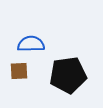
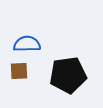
blue semicircle: moved 4 px left
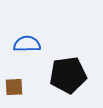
brown square: moved 5 px left, 16 px down
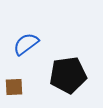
blue semicircle: moved 1 px left; rotated 36 degrees counterclockwise
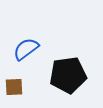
blue semicircle: moved 5 px down
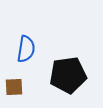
blue semicircle: rotated 136 degrees clockwise
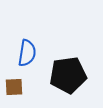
blue semicircle: moved 1 px right, 4 px down
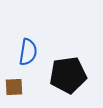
blue semicircle: moved 1 px right, 1 px up
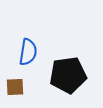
brown square: moved 1 px right
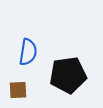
brown square: moved 3 px right, 3 px down
